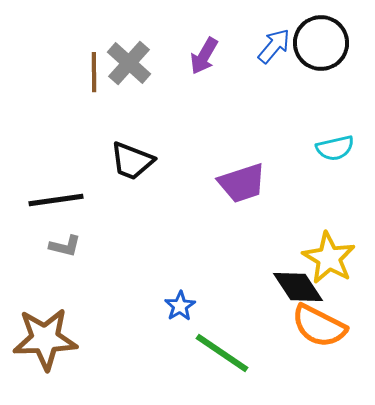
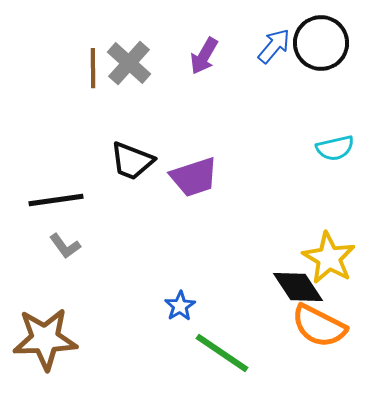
brown line: moved 1 px left, 4 px up
purple trapezoid: moved 48 px left, 6 px up
gray L-shape: rotated 40 degrees clockwise
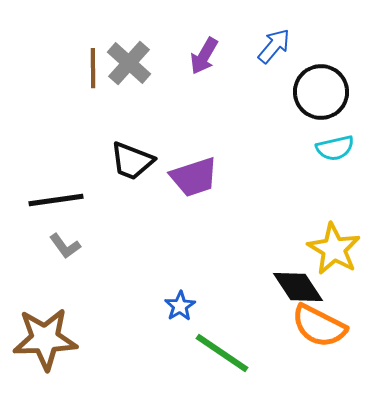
black circle: moved 49 px down
yellow star: moved 5 px right, 9 px up
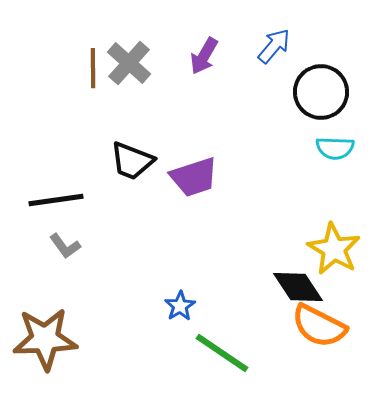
cyan semicircle: rotated 15 degrees clockwise
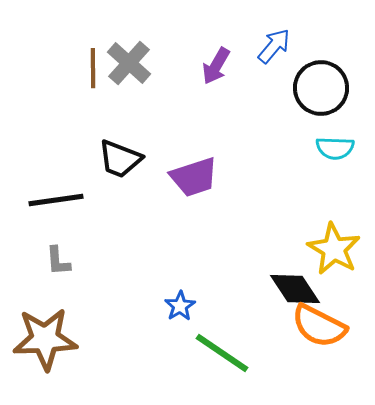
purple arrow: moved 12 px right, 10 px down
black circle: moved 4 px up
black trapezoid: moved 12 px left, 2 px up
gray L-shape: moved 7 px left, 15 px down; rotated 32 degrees clockwise
black diamond: moved 3 px left, 2 px down
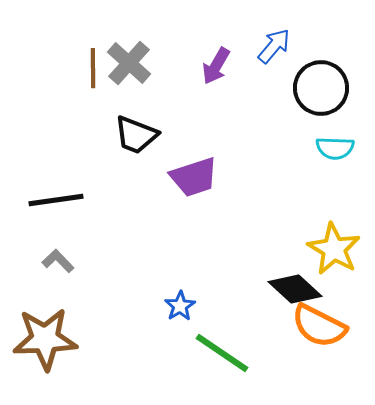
black trapezoid: moved 16 px right, 24 px up
gray L-shape: rotated 140 degrees clockwise
black diamond: rotated 14 degrees counterclockwise
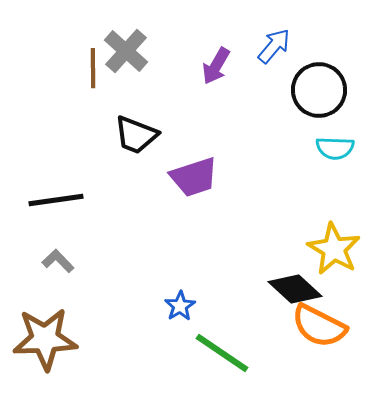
gray cross: moved 3 px left, 12 px up
black circle: moved 2 px left, 2 px down
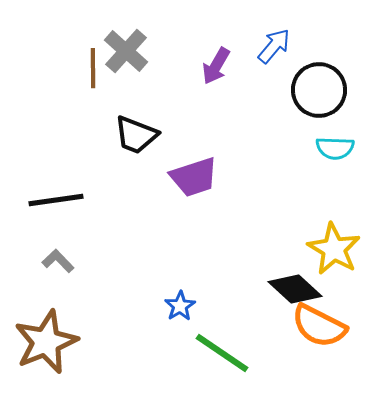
brown star: moved 1 px right, 3 px down; rotated 20 degrees counterclockwise
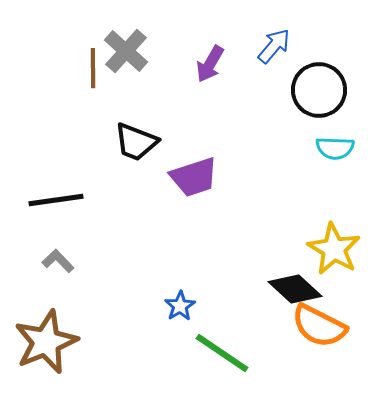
purple arrow: moved 6 px left, 2 px up
black trapezoid: moved 7 px down
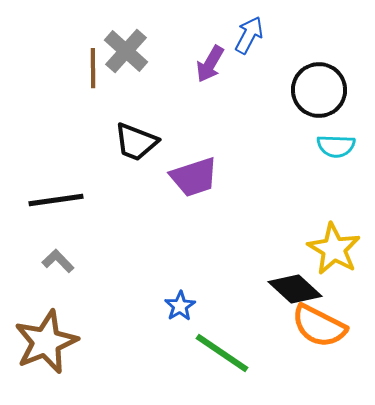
blue arrow: moved 25 px left, 11 px up; rotated 12 degrees counterclockwise
cyan semicircle: moved 1 px right, 2 px up
